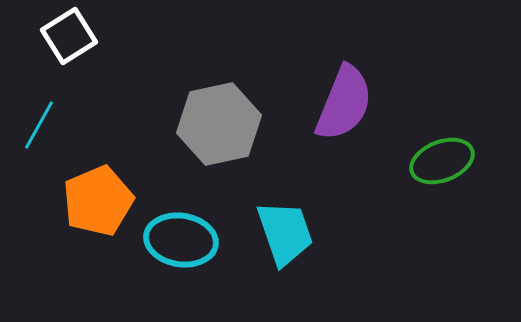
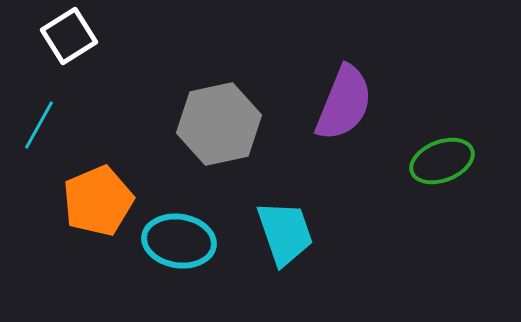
cyan ellipse: moved 2 px left, 1 px down
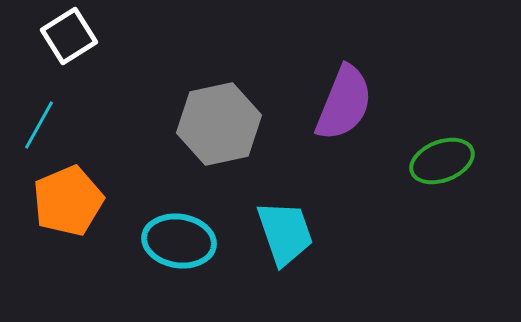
orange pentagon: moved 30 px left
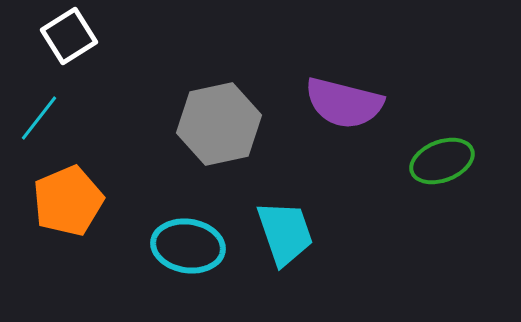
purple semicircle: rotated 82 degrees clockwise
cyan line: moved 7 px up; rotated 9 degrees clockwise
cyan ellipse: moved 9 px right, 5 px down
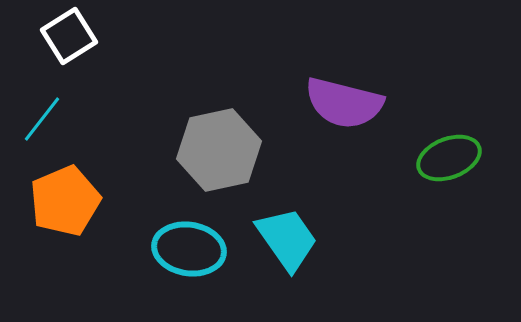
cyan line: moved 3 px right, 1 px down
gray hexagon: moved 26 px down
green ellipse: moved 7 px right, 3 px up
orange pentagon: moved 3 px left
cyan trapezoid: moved 2 px right, 6 px down; rotated 16 degrees counterclockwise
cyan ellipse: moved 1 px right, 3 px down
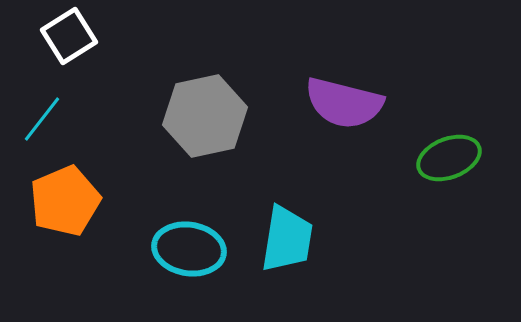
gray hexagon: moved 14 px left, 34 px up
cyan trapezoid: rotated 44 degrees clockwise
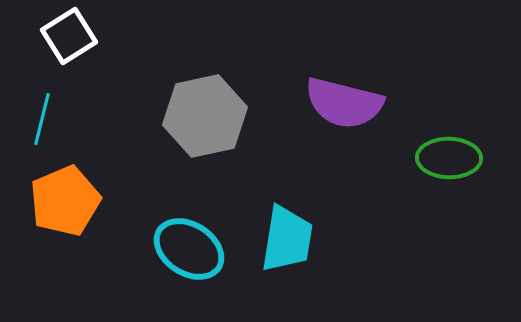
cyan line: rotated 24 degrees counterclockwise
green ellipse: rotated 22 degrees clockwise
cyan ellipse: rotated 24 degrees clockwise
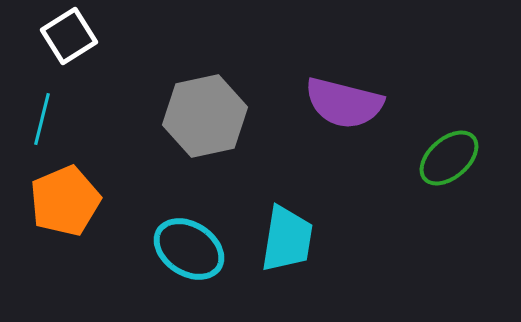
green ellipse: rotated 42 degrees counterclockwise
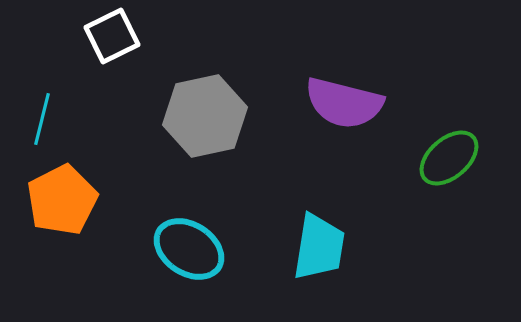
white square: moved 43 px right; rotated 6 degrees clockwise
orange pentagon: moved 3 px left, 1 px up; rotated 4 degrees counterclockwise
cyan trapezoid: moved 32 px right, 8 px down
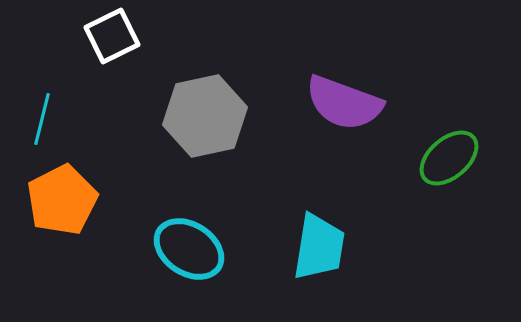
purple semicircle: rotated 6 degrees clockwise
